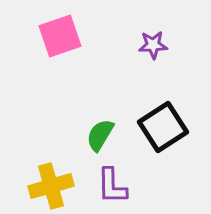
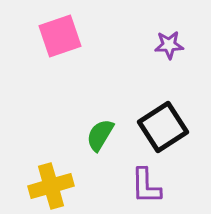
purple star: moved 16 px right
purple L-shape: moved 34 px right
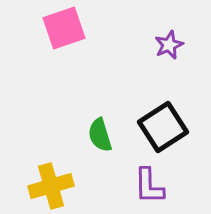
pink square: moved 4 px right, 8 px up
purple star: rotated 20 degrees counterclockwise
green semicircle: rotated 48 degrees counterclockwise
purple L-shape: moved 3 px right
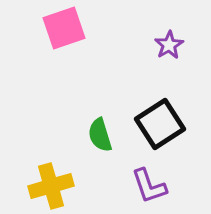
purple star: rotated 8 degrees counterclockwise
black square: moved 3 px left, 3 px up
purple L-shape: rotated 18 degrees counterclockwise
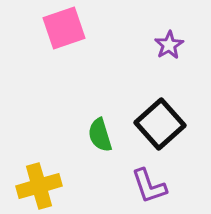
black square: rotated 9 degrees counterclockwise
yellow cross: moved 12 px left
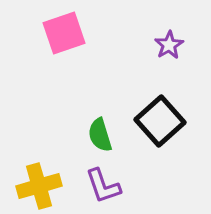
pink square: moved 5 px down
black square: moved 3 px up
purple L-shape: moved 46 px left
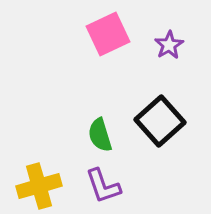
pink square: moved 44 px right, 1 px down; rotated 6 degrees counterclockwise
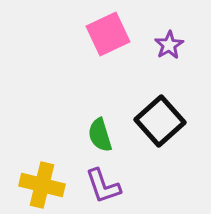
yellow cross: moved 3 px right, 1 px up; rotated 30 degrees clockwise
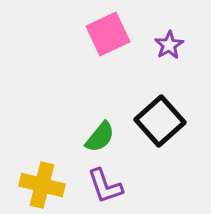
green semicircle: moved 2 px down; rotated 124 degrees counterclockwise
purple L-shape: moved 2 px right
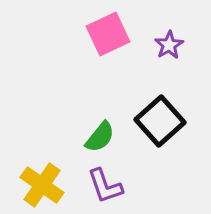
yellow cross: rotated 21 degrees clockwise
